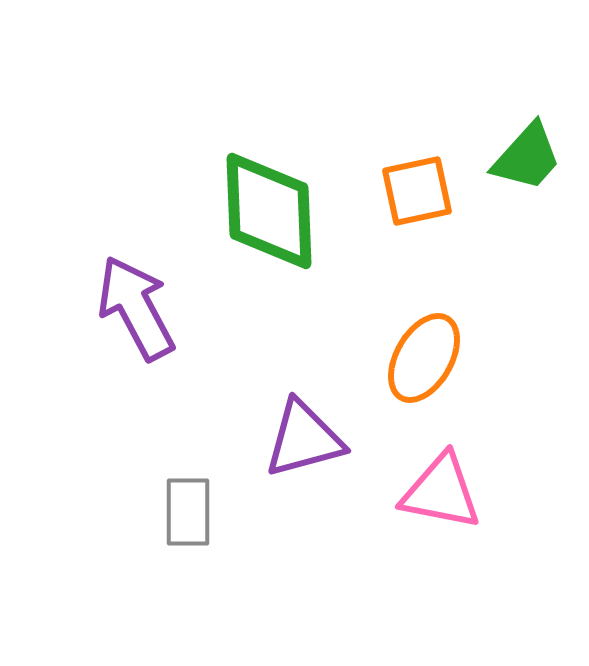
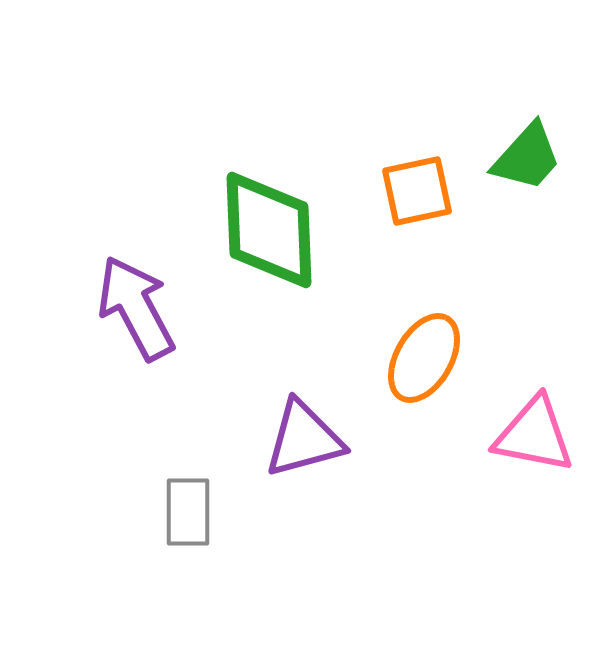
green diamond: moved 19 px down
pink triangle: moved 93 px right, 57 px up
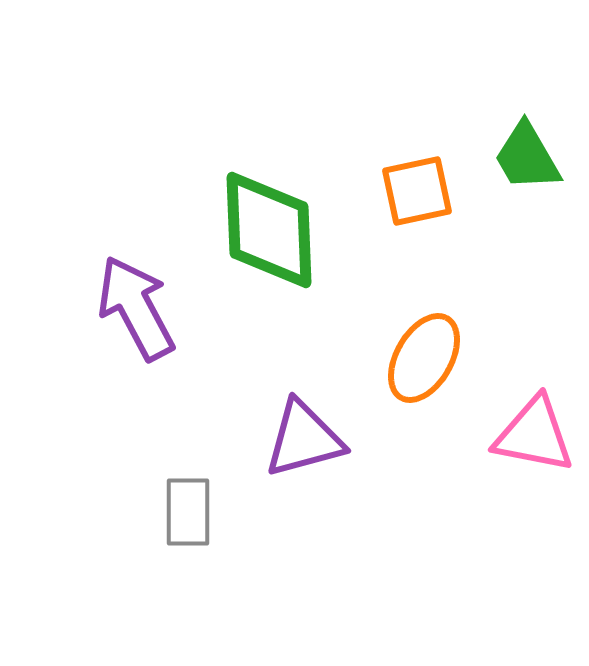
green trapezoid: rotated 108 degrees clockwise
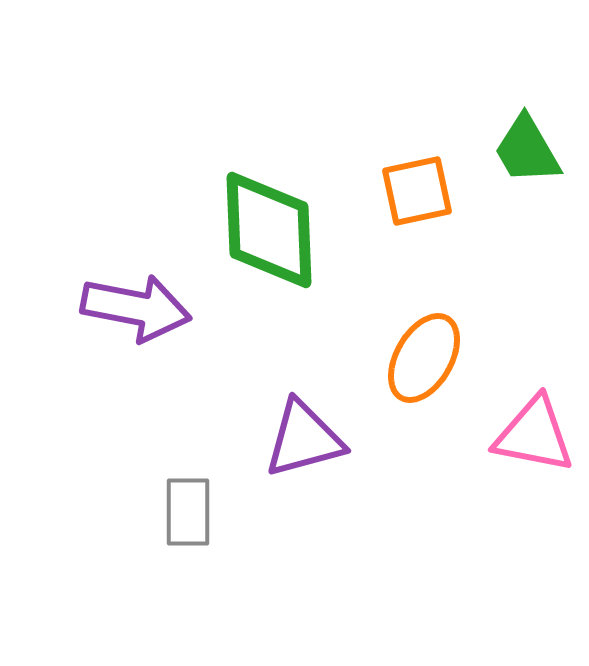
green trapezoid: moved 7 px up
purple arrow: rotated 129 degrees clockwise
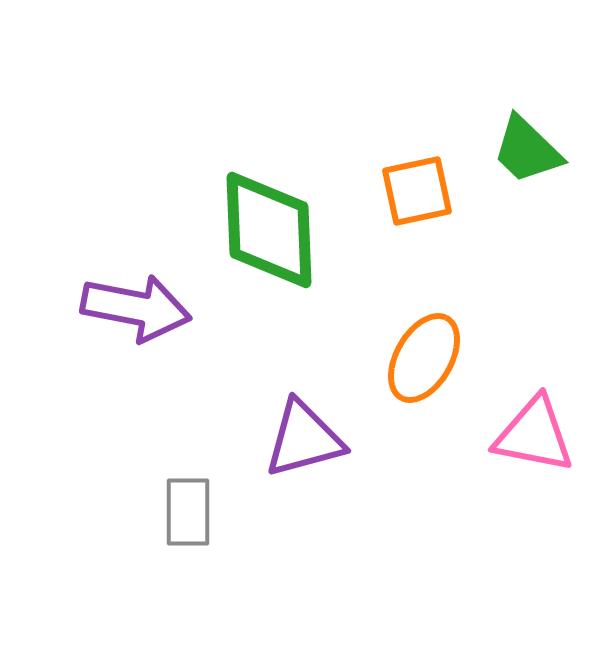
green trapezoid: rotated 16 degrees counterclockwise
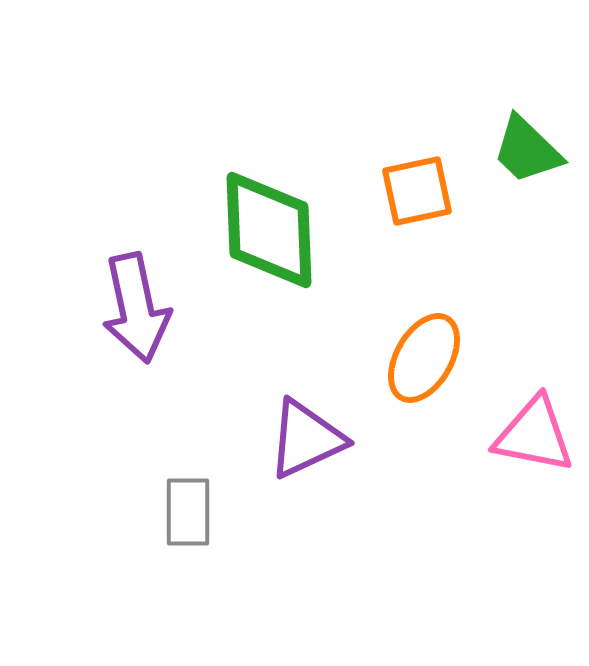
purple arrow: rotated 67 degrees clockwise
purple triangle: moved 2 px right; rotated 10 degrees counterclockwise
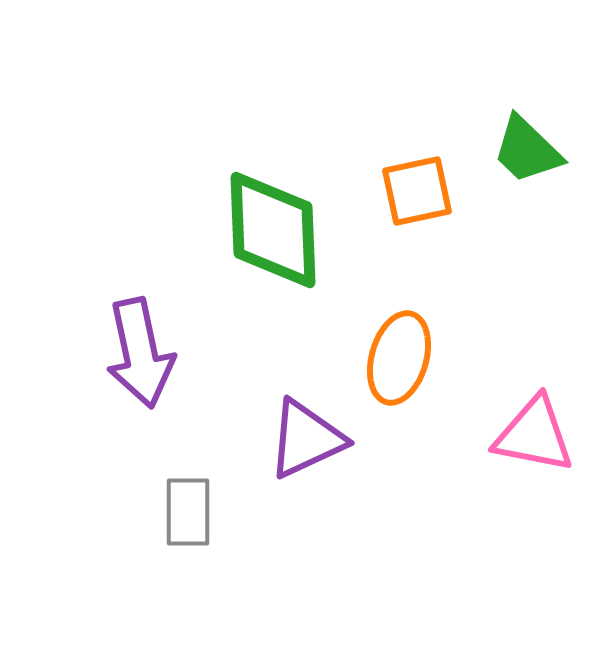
green diamond: moved 4 px right
purple arrow: moved 4 px right, 45 px down
orange ellipse: moved 25 px left; rotated 14 degrees counterclockwise
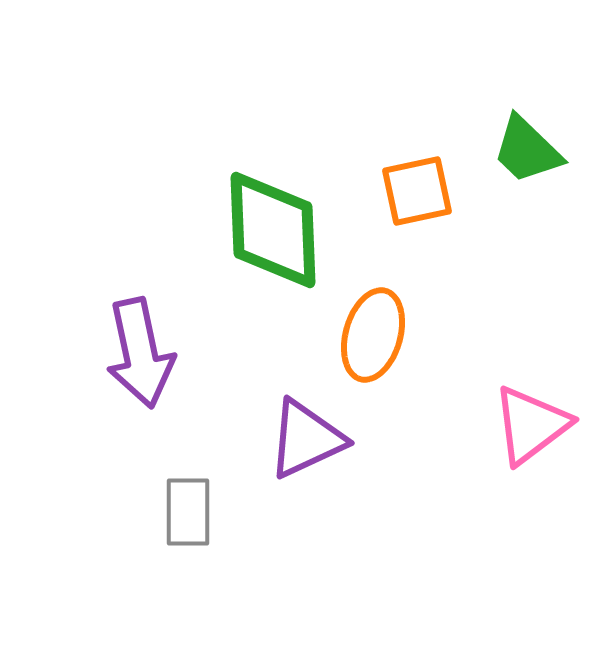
orange ellipse: moved 26 px left, 23 px up
pink triangle: moved 3 px left, 10 px up; rotated 48 degrees counterclockwise
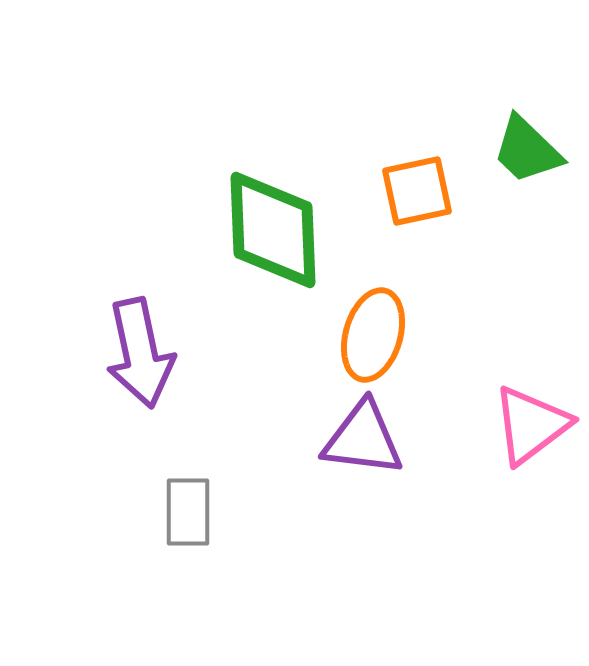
purple triangle: moved 57 px right; rotated 32 degrees clockwise
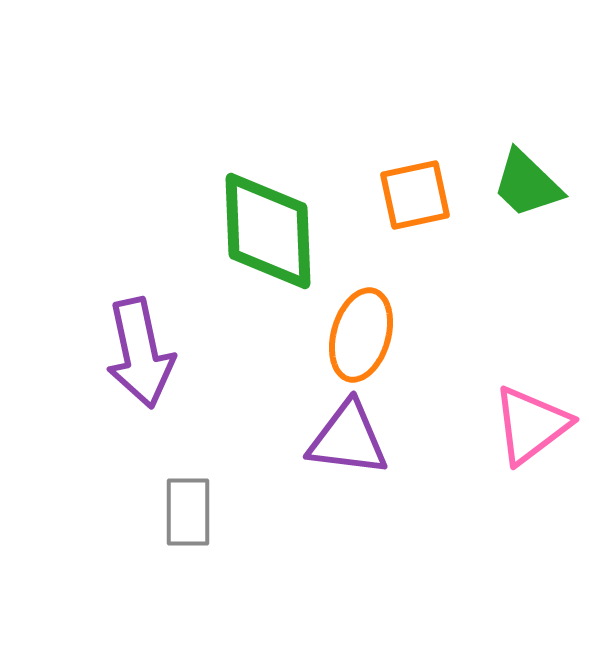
green trapezoid: moved 34 px down
orange square: moved 2 px left, 4 px down
green diamond: moved 5 px left, 1 px down
orange ellipse: moved 12 px left
purple triangle: moved 15 px left
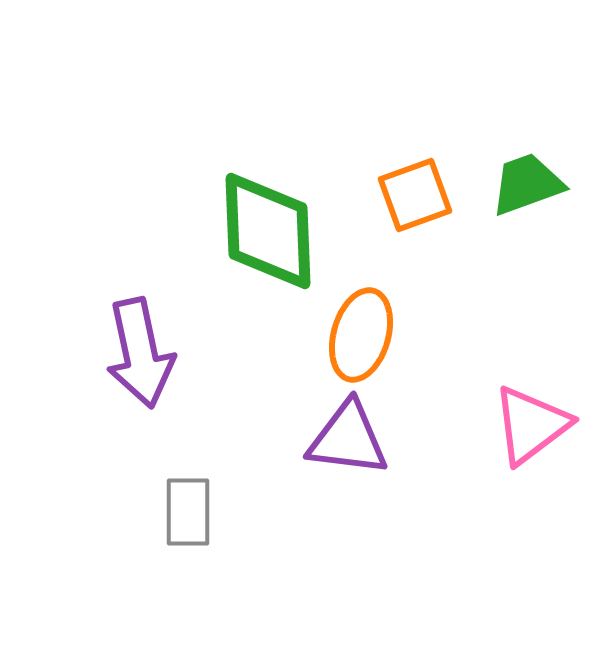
green trapezoid: rotated 116 degrees clockwise
orange square: rotated 8 degrees counterclockwise
